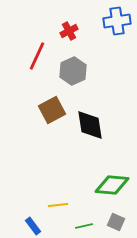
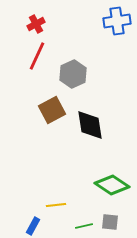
red cross: moved 33 px left, 7 px up
gray hexagon: moved 3 px down
green diamond: rotated 28 degrees clockwise
yellow line: moved 2 px left
gray square: moved 6 px left; rotated 18 degrees counterclockwise
blue rectangle: rotated 66 degrees clockwise
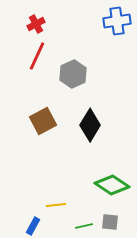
brown square: moved 9 px left, 11 px down
black diamond: rotated 40 degrees clockwise
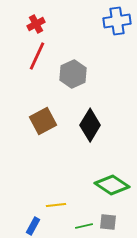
gray square: moved 2 px left
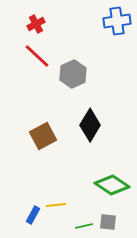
red line: rotated 72 degrees counterclockwise
brown square: moved 15 px down
blue rectangle: moved 11 px up
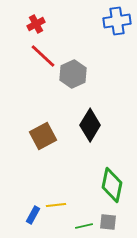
red line: moved 6 px right
green diamond: rotated 68 degrees clockwise
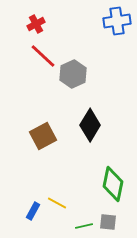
green diamond: moved 1 px right, 1 px up
yellow line: moved 1 px right, 2 px up; rotated 36 degrees clockwise
blue rectangle: moved 4 px up
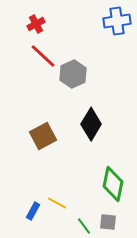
black diamond: moved 1 px right, 1 px up
green line: rotated 66 degrees clockwise
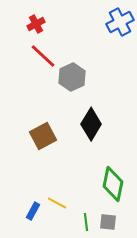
blue cross: moved 3 px right, 1 px down; rotated 20 degrees counterclockwise
gray hexagon: moved 1 px left, 3 px down
green line: moved 2 px right, 4 px up; rotated 30 degrees clockwise
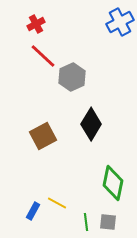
green diamond: moved 1 px up
